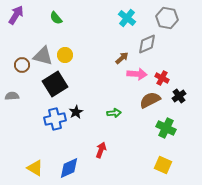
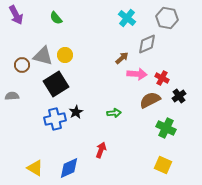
purple arrow: rotated 120 degrees clockwise
black square: moved 1 px right
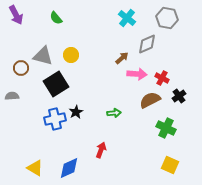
yellow circle: moved 6 px right
brown circle: moved 1 px left, 3 px down
yellow square: moved 7 px right
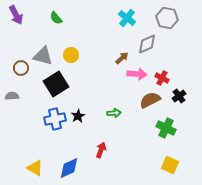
black star: moved 2 px right, 4 px down
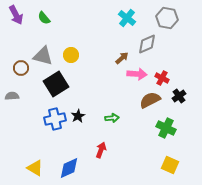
green semicircle: moved 12 px left
green arrow: moved 2 px left, 5 px down
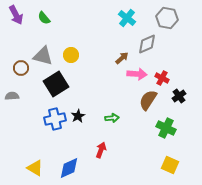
brown semicircle: moved 2 px left; rotated 30 degrees counterclockwise
